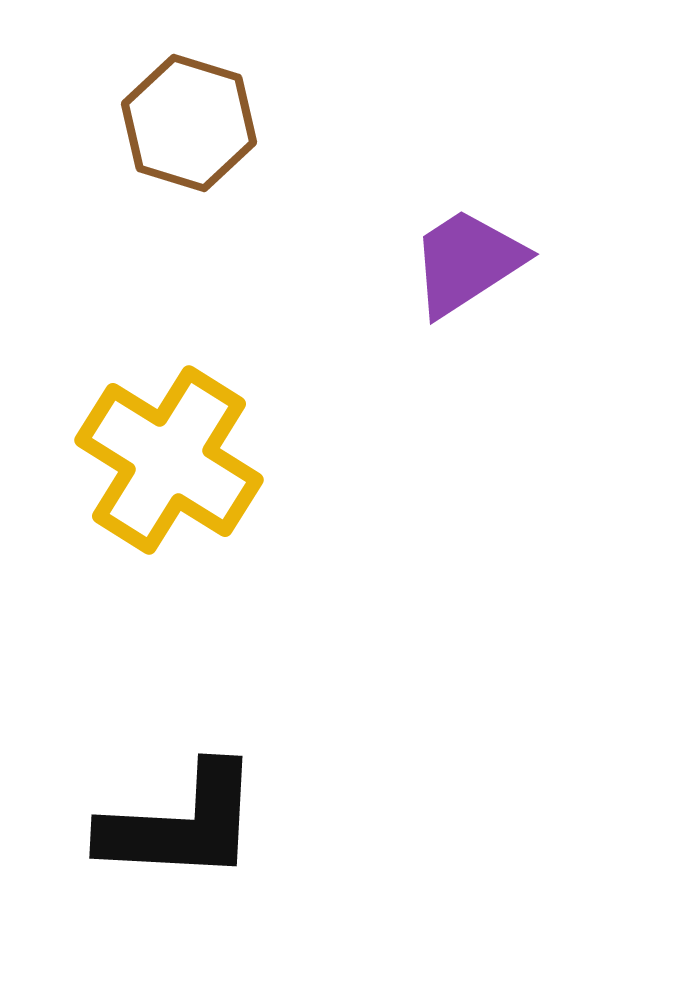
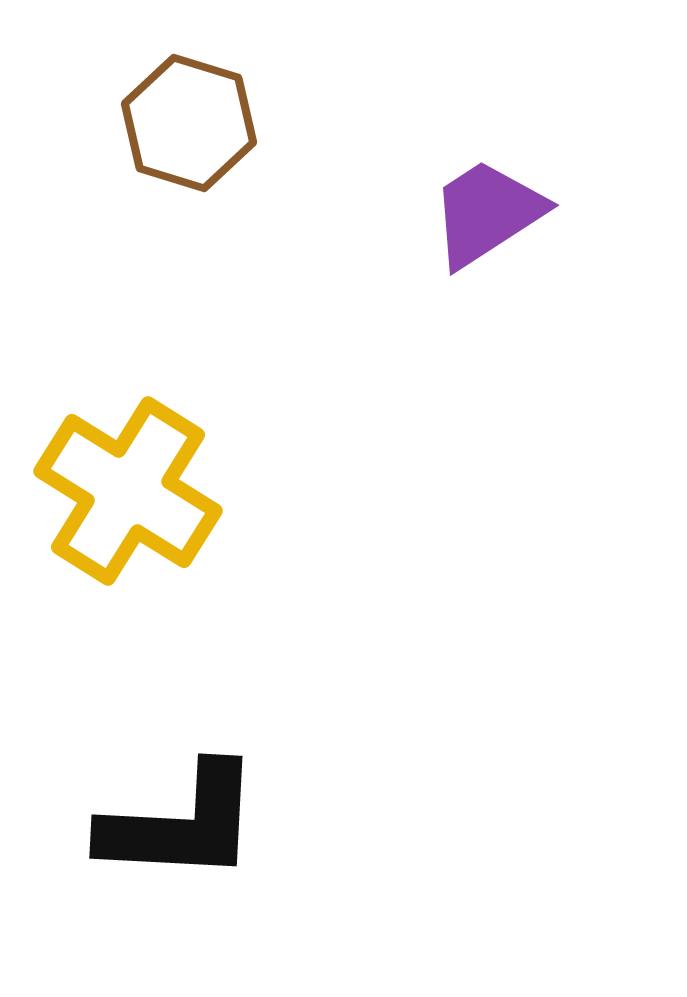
purple trapezoid: moved 20 px right, 49 px up
yellow cross: moved 41 px left, 31 px down
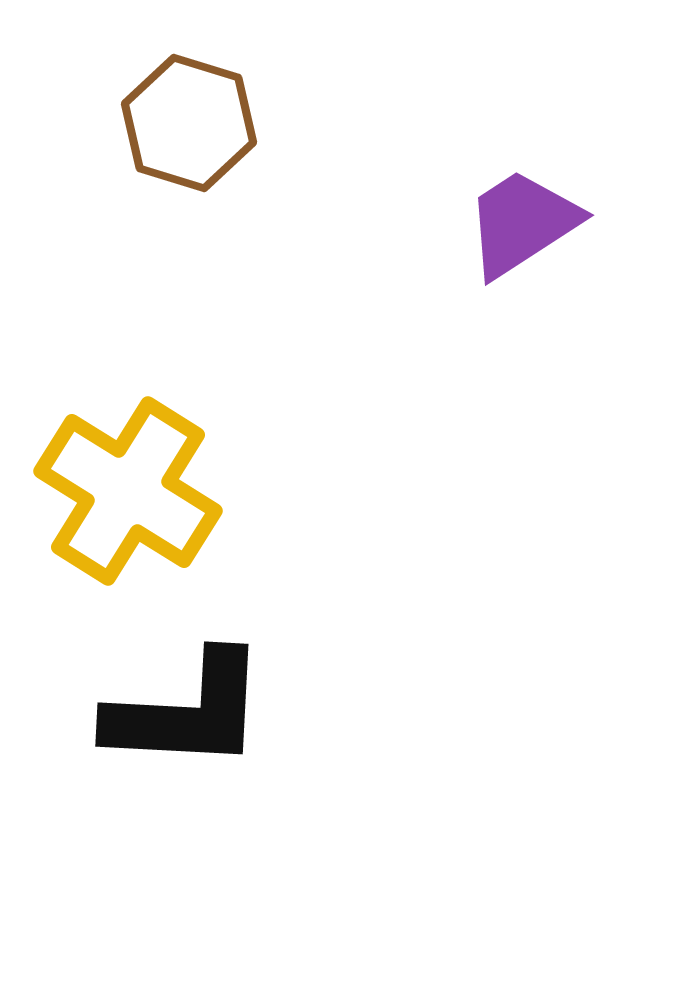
purple trapezoid: moved 35 px right, 10 px down
black L-shape: moved 6 px right, 112 px up
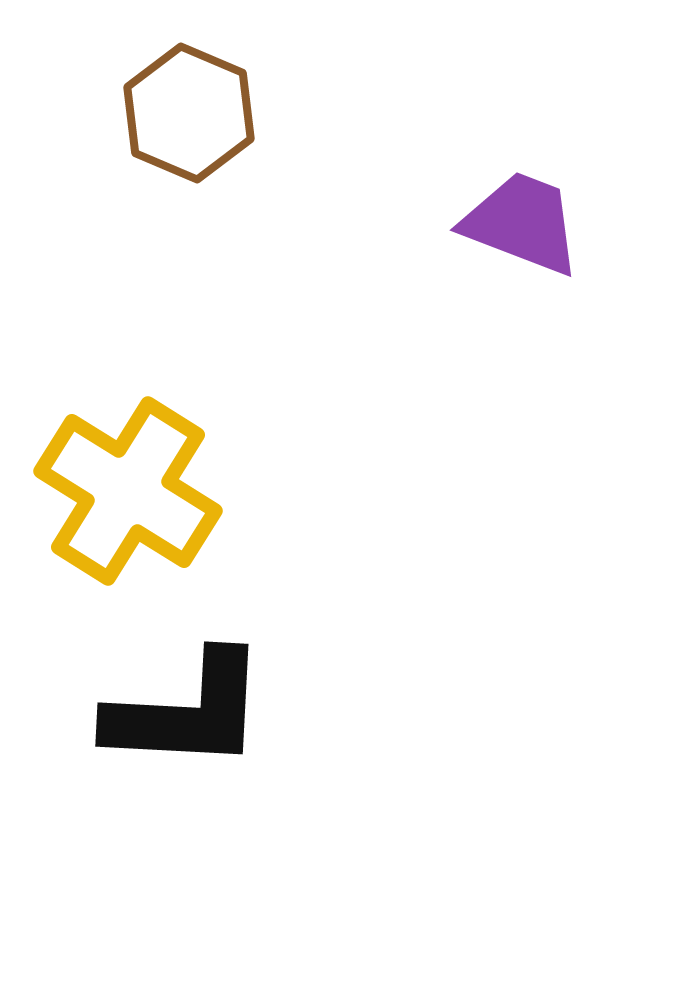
brown hexagon: moved 10 px up; rotated 6 degrees clockwise
purple trapezoid: rotated 54 degrees clockwise
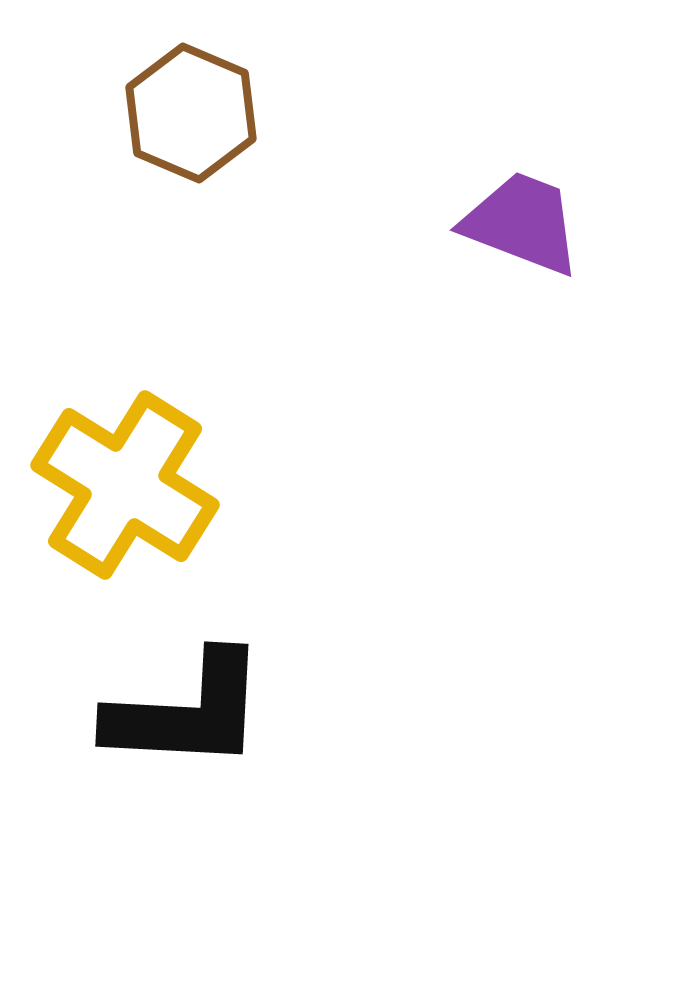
brown hexagon: moved 2 px right
yellow cross: moved 3 px left, 6 px up
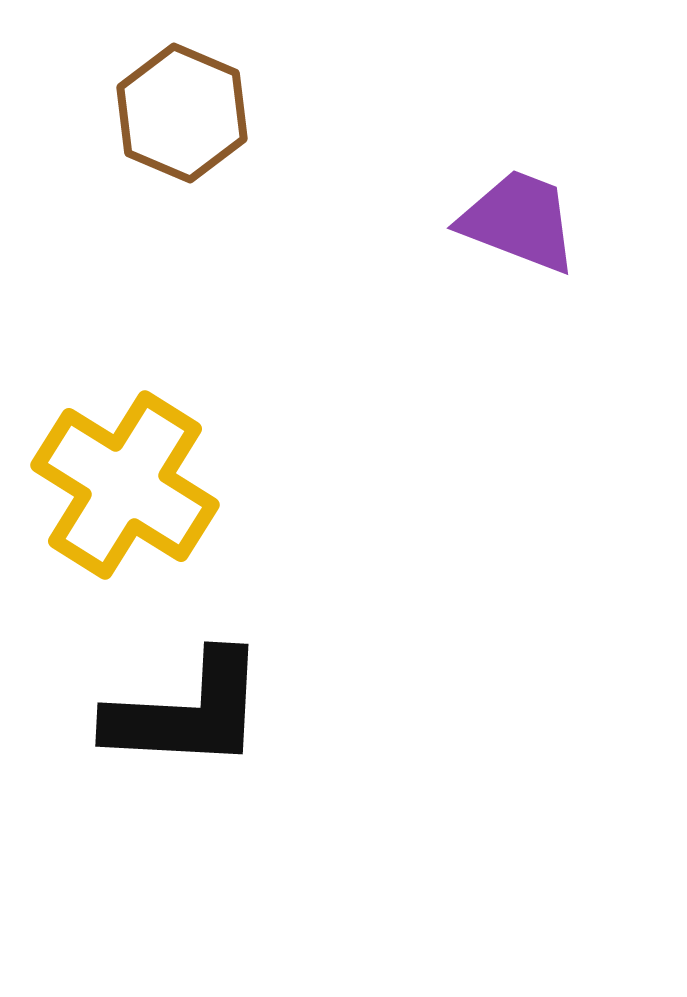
brown hexagon: moved 9 px left
purple trapezoid: moved 3 px left, 2 px up
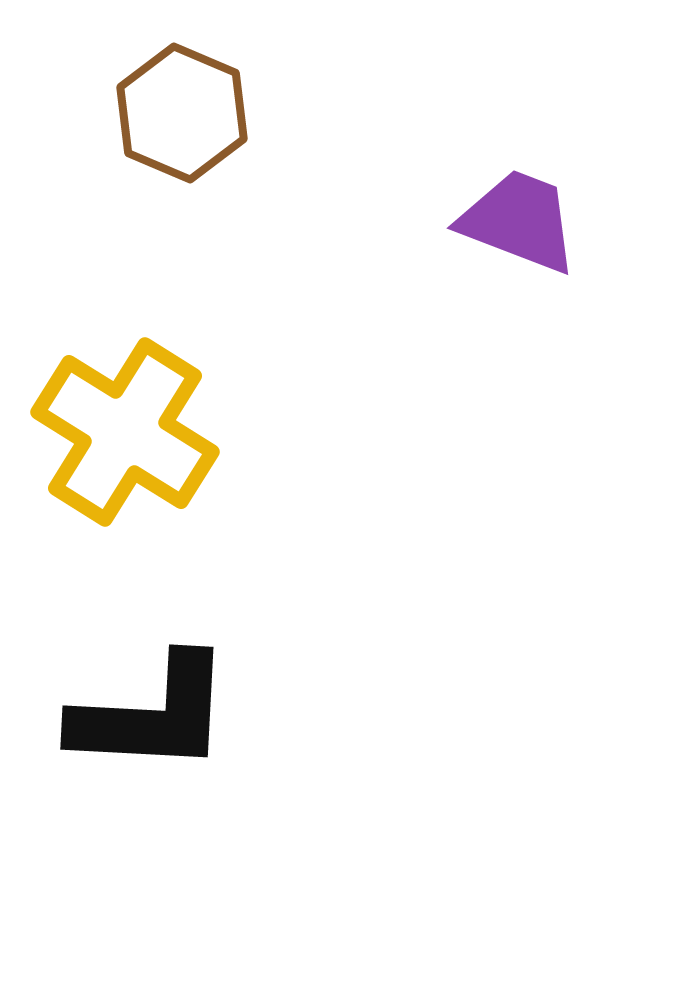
yellow cross: moved 53 px up
black L-shape: moved 35 px left, 3 px down
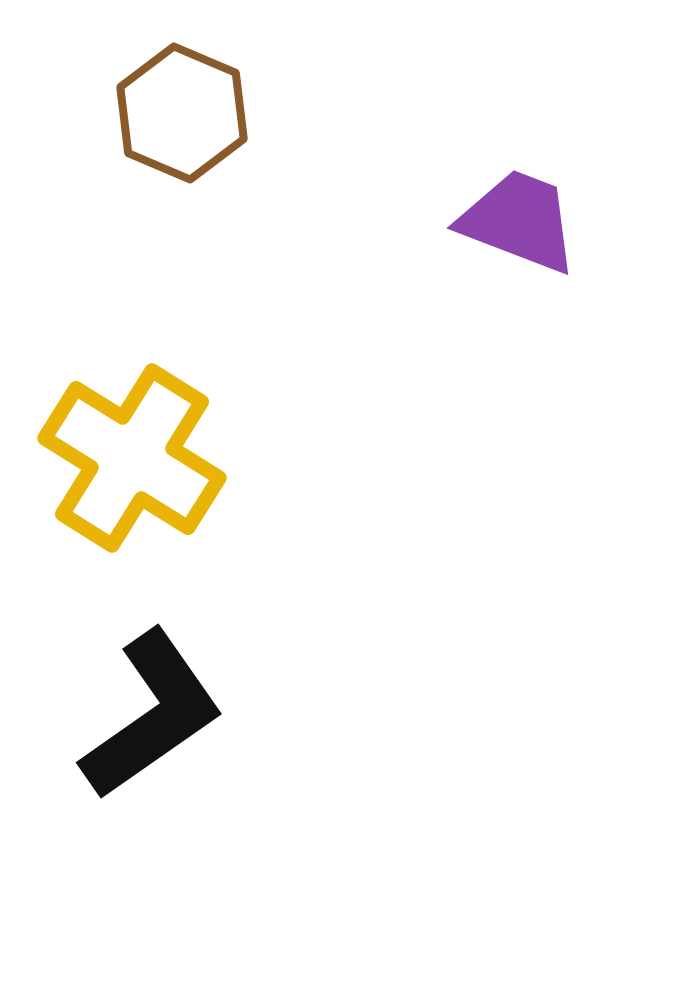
yellow cross: moved 7 px right, 26 px down
black L-shape: rotated 38 degrees counterclockwise
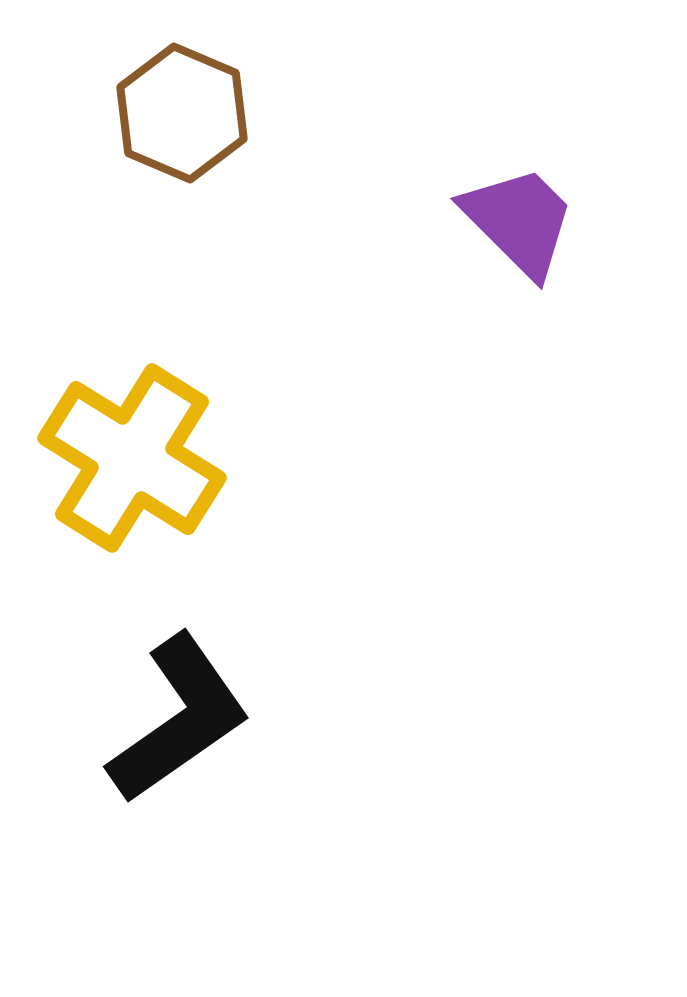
purple trapezoid: rotated 24 degrees clockwise
black L-shape: moved 27 px right, 4 px down
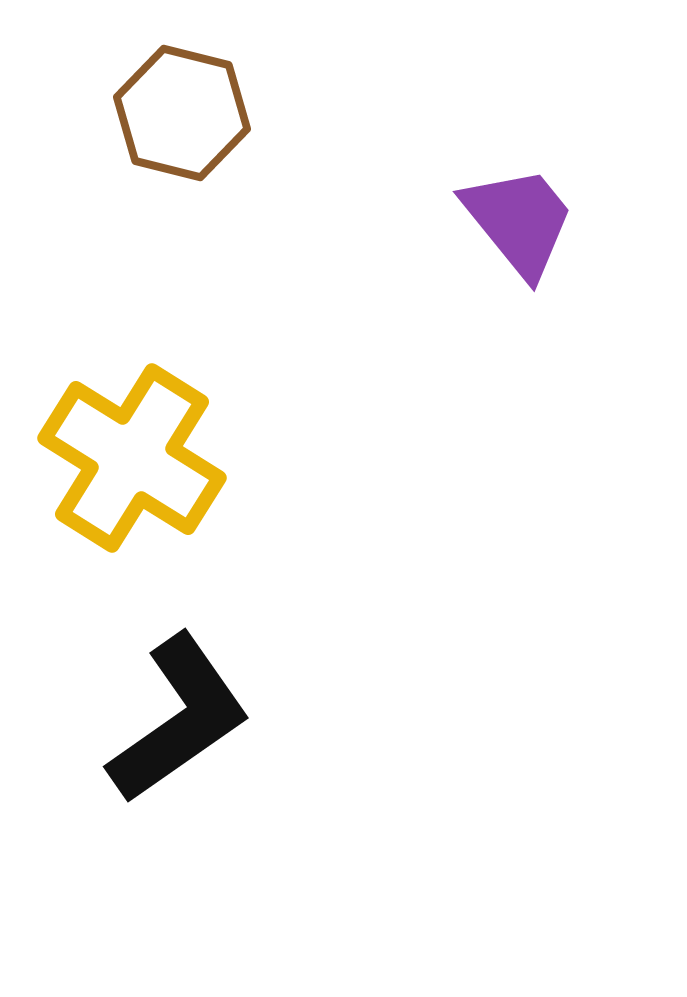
brown hexagon: rotated 9 degrees counterclockwise
purple trapezoid: rotated 6 degrees clockwise
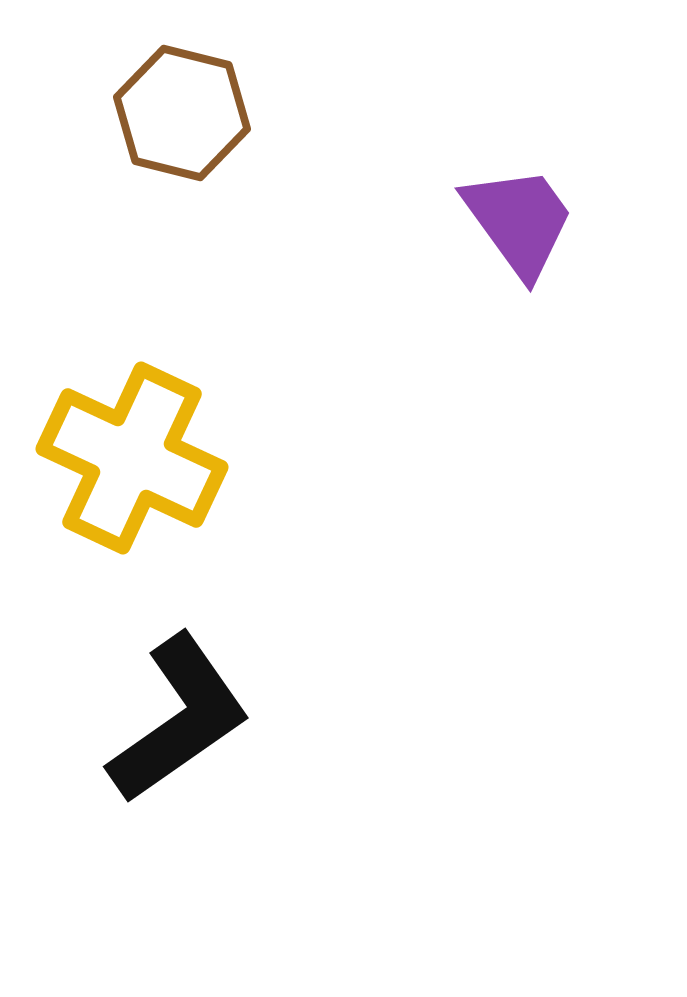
purple trapezoid: rotated 3 degrees clockwise
yellow cross: rotated 7 degrees counterclockwise
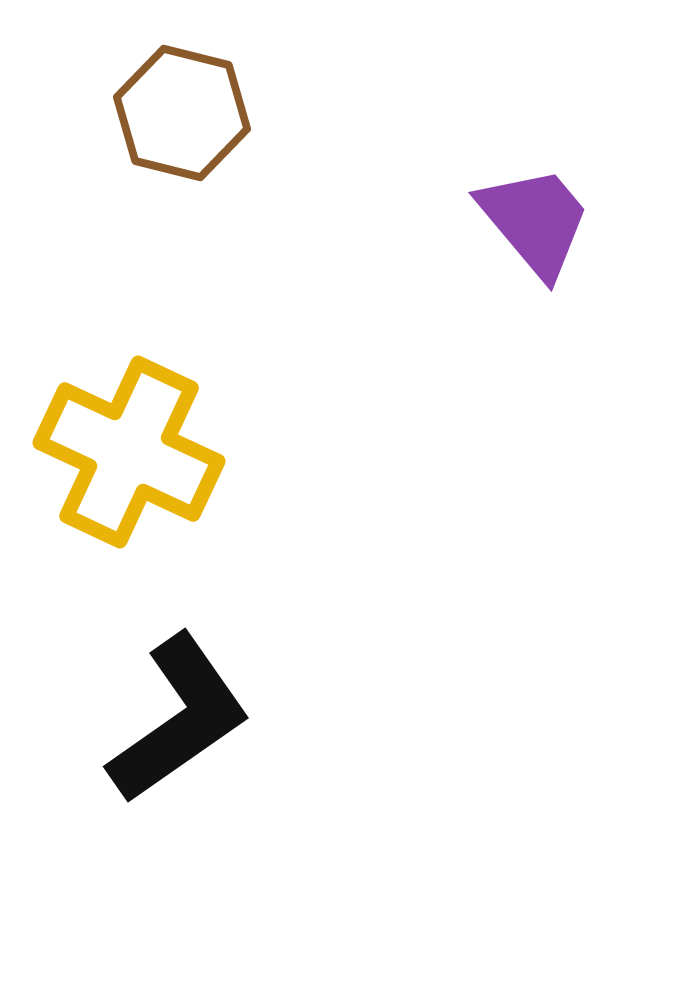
purple trapezoid: moved 16 px right; rotated 4 degrees counterclockwise
yellow cross: moved 3 px left, 6 px up
